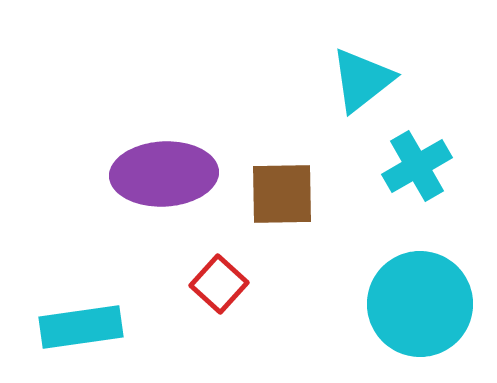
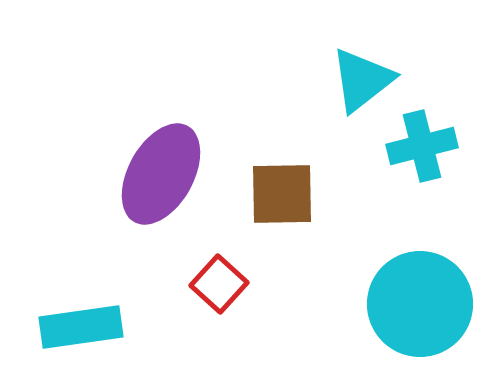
cyan cross: moved 5 px right, 20 px up; rotated 16 degrees clockwise
purple ellipse: moved 3 px left; rotated 58 degrees counterclockwise
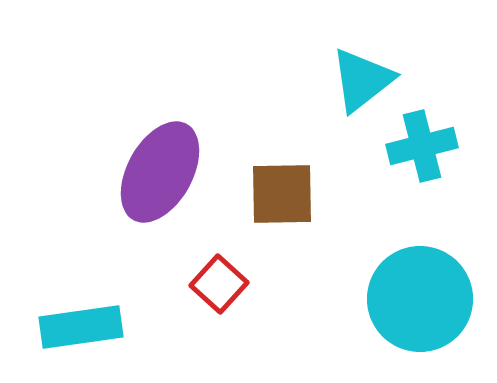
purple ellipse: moved 1 px left, 2 px up
cyan circle: moved 5 px up
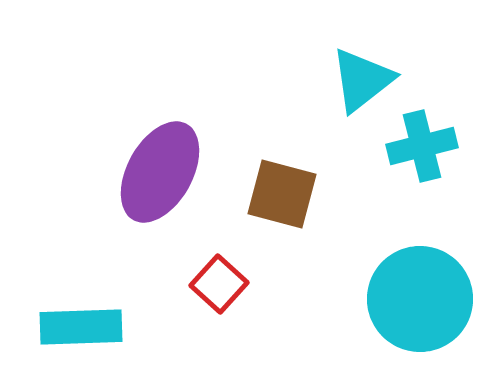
brown square: rotated 16 degrees clockwise
cyan rectangle: rotated 6 degrees clockwise
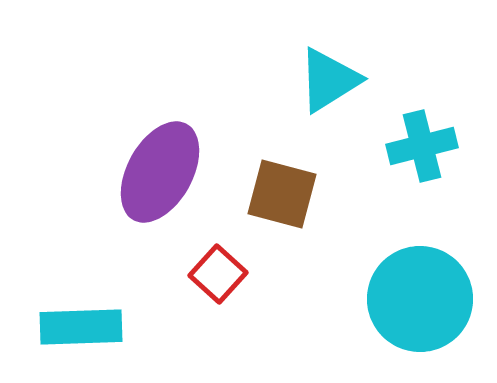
cyan triangle: moved 33 px left; rotated 6 degrees clockwise
red square: moved 1 px left, 10 px up
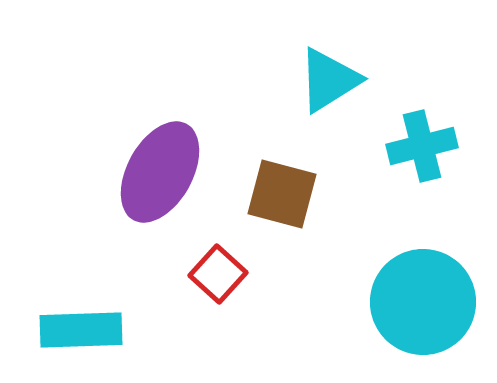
cyan circle: moved 3 px right, 3 px down
cyan rectangle: moved 3 px down
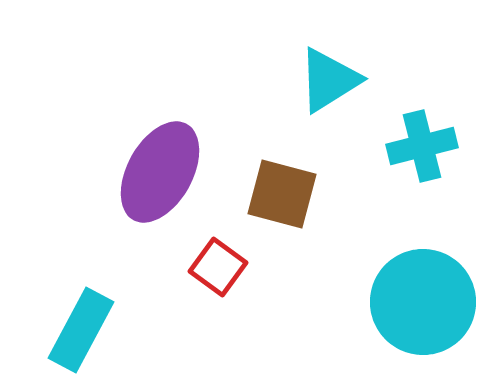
red square: moved 7 px up; rotated 6 degrees counterclockwise
cyan rectangle: rotated 60 degrees counterclockwise
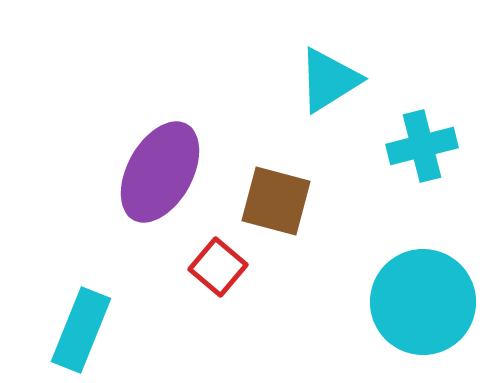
brown square: moved 6 px left, 7 px down
red square: rotated 4 degrees clockwise
cyan rectangle: rotated 6 degrees counterclockwise
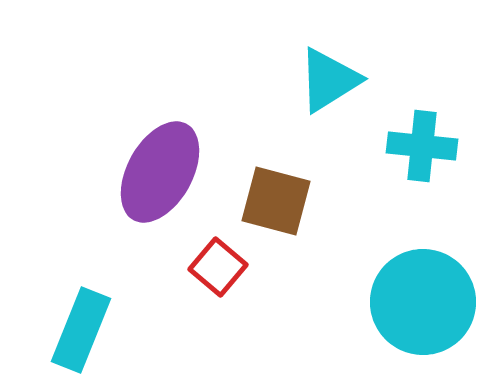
cyan cross: rotated 20 degrees clockwise
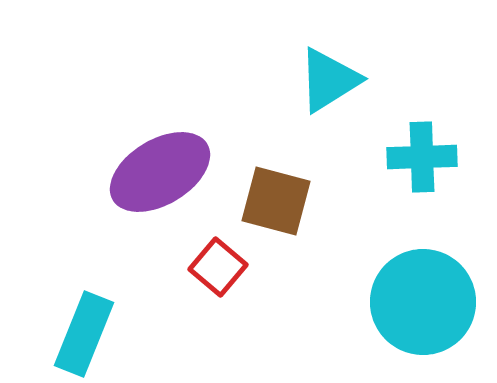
cyan cross: moved 11 px down; rotated 8 degrees counterclockwise
purple ellipse: rotated 30 degrees clockwise
cyan rectangle: moved 3 px right, 4 px down
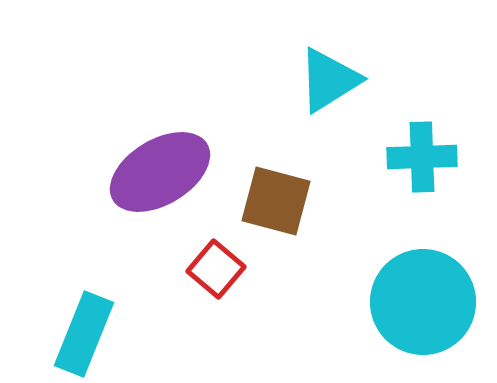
red square: moved 2 px left, 2 px down
